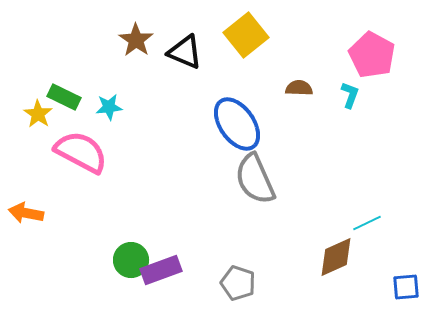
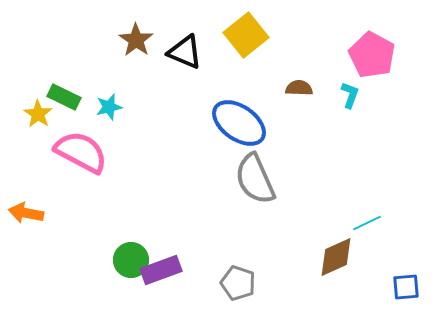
cyan star: rotated 8 degrees counterclockwise
blue ellipse: moved 2 px right, 1 px up; rotated 20 degrees counterclockwise
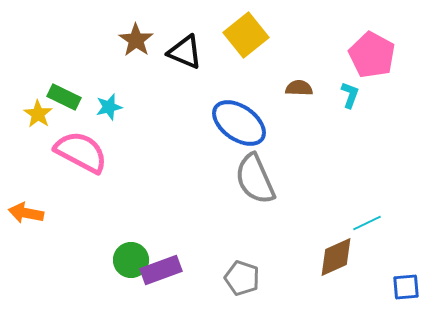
gray pentagon: moved 4 px right, 5 px up
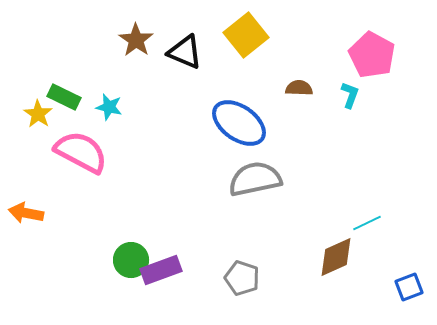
cyan star: rotated 28 degrees clockwise
gray semicircle: rotated 102 degrees clockwise
blue square: moved 3 px right; rotated 16 degrees counterclockwise
